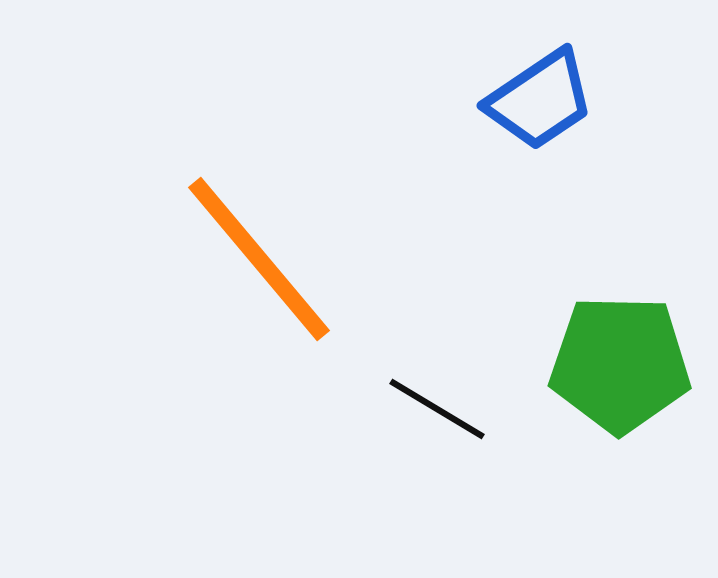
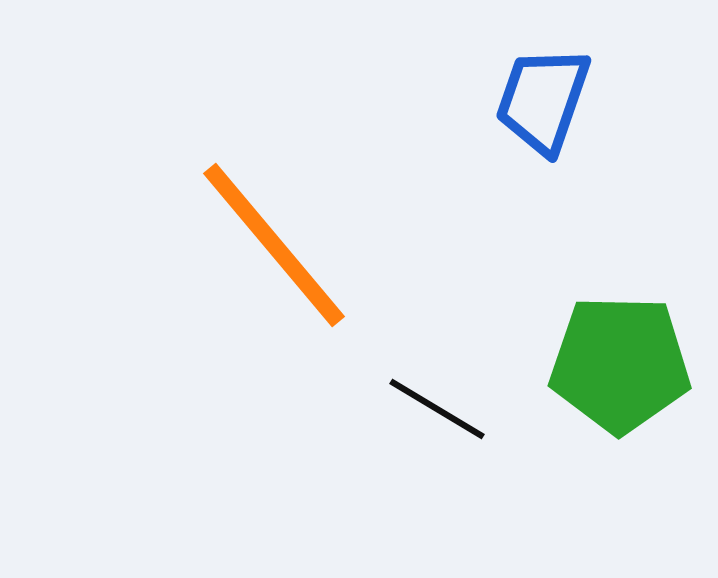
blue trapezoid: moved 3 px right; rotated 143 degrees clockwise
orange line: moved 15 px right, 14 px up
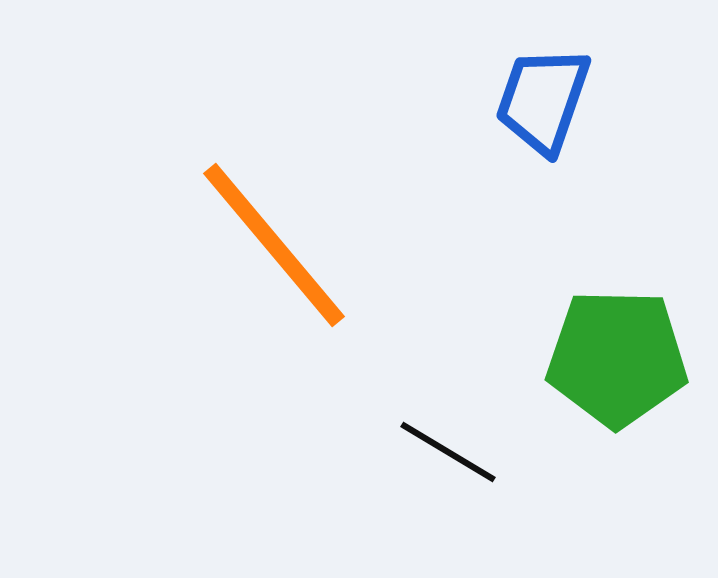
green pentagon: moved 3 px left, 6 px up
black line: moved 11 px right, 43 px down
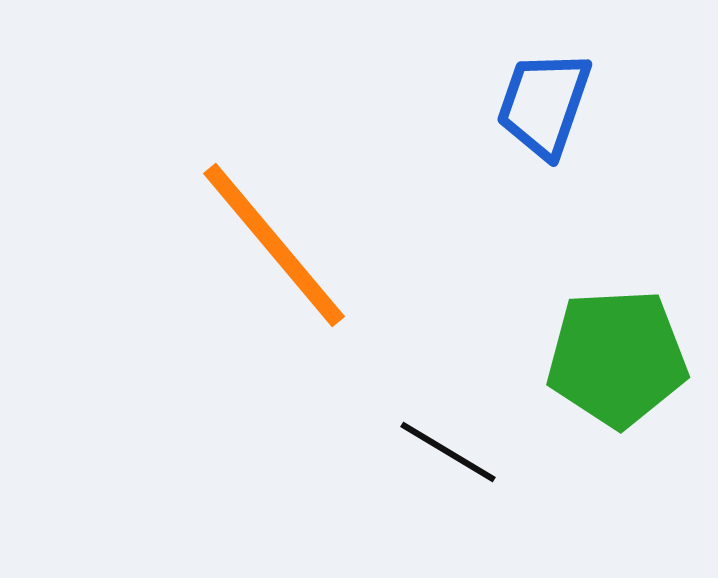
blue trapezoid: moved 1 px right, 4 px down
green pentagon: rotated 4 degrees counterclockwise
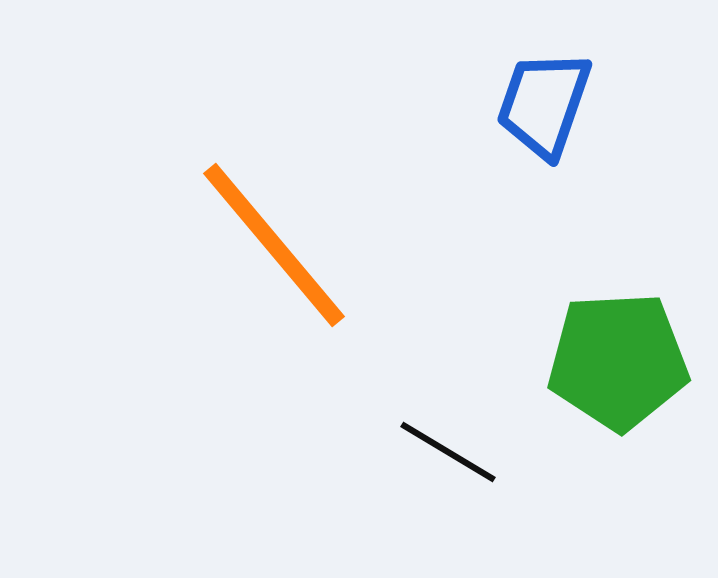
green pentagon: moved 1 px right, 3 px down
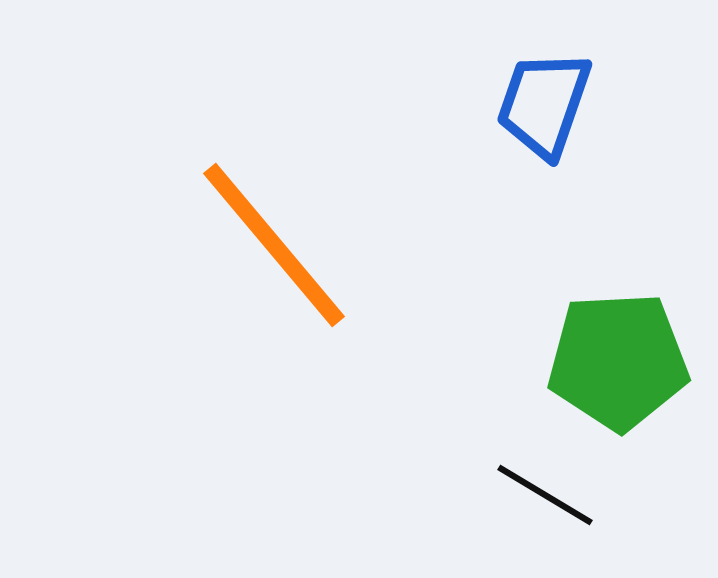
black line: moved 97 px right, 43 px down
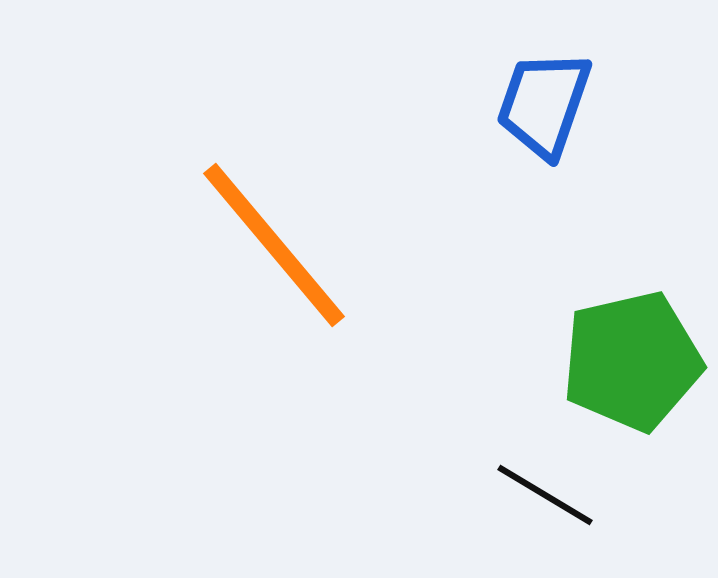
green pentagon: moved 14 px right; rotated 10 degrees counterclockwise
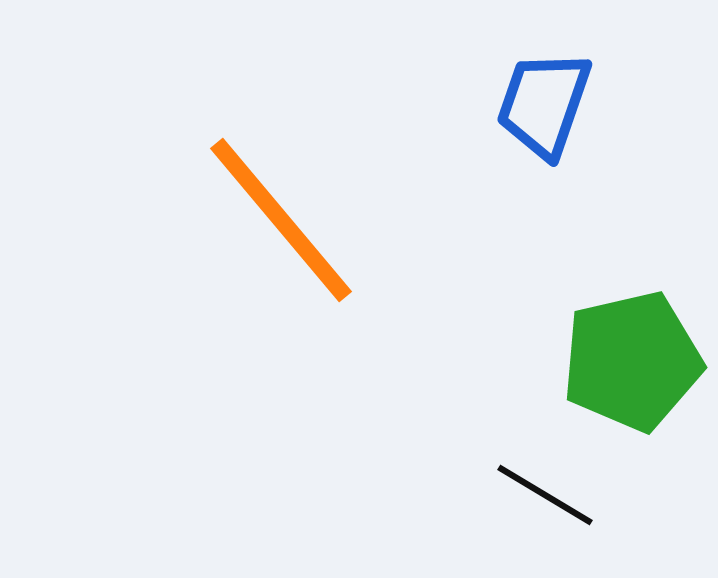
orange line: moved 7 px right, 25 px up
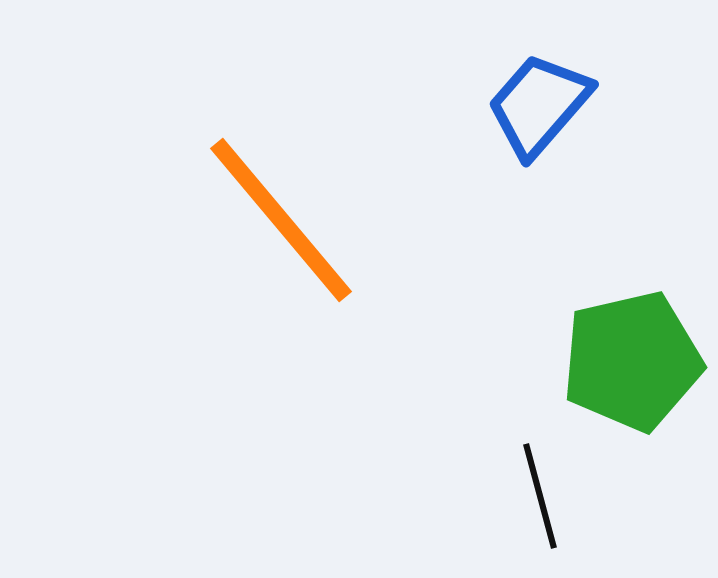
blue trapezoid: moved 5 px left, 1 px down; rotated 22 degrees clockwise
black line: moved 5 px left, 1 px down; rotated 44 degrees clockwise
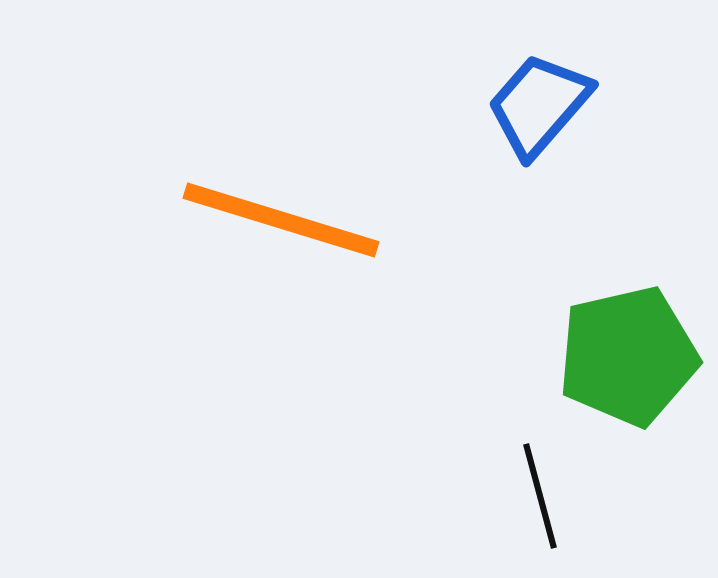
orange line: rotated 33 degrees counterclockwise
green pentagon: moved 4 px left, 5 px up
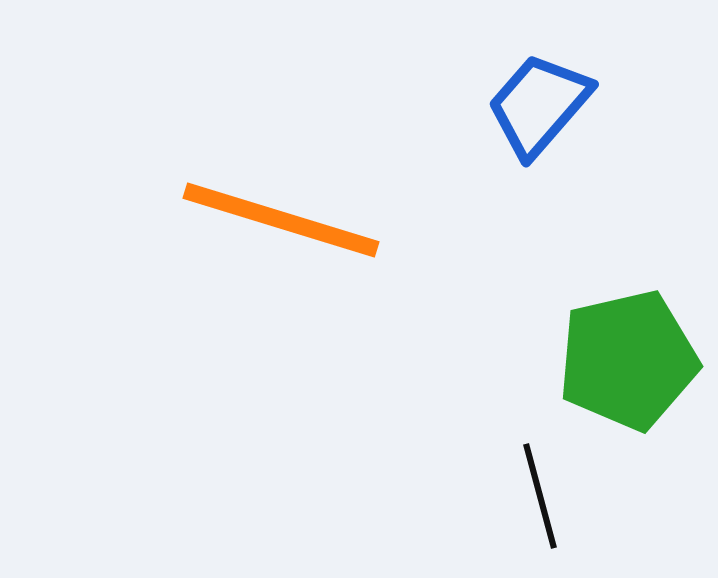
green pentagon: moved 4 px down
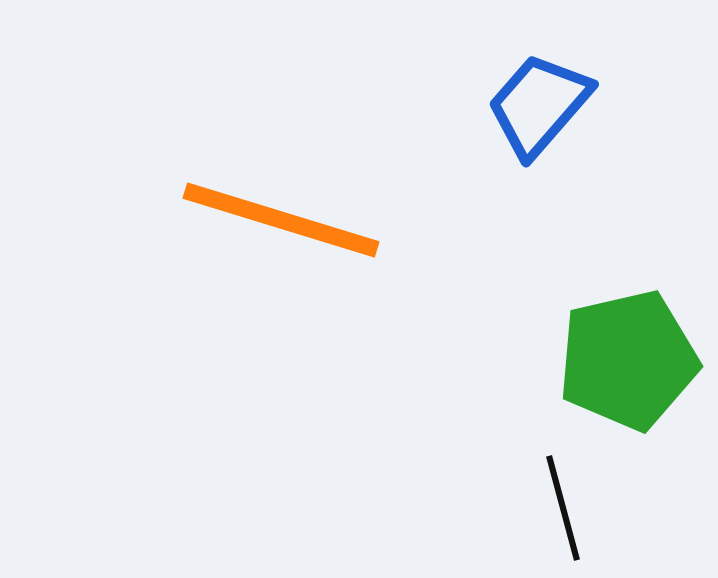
black line: moved 23 px right, 12 px down
